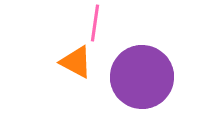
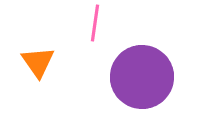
orange triangle: moved 38 px left; rotated 27 degrees clockwise
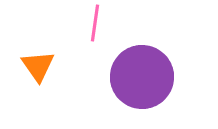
orange triangle: moved 4 px down
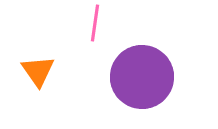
orange triangle: moved 5 px down
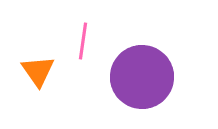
pink line: moved 12 px left, 18 px down
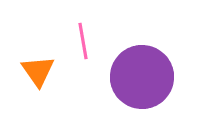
pink line: rotated 18 degrees counterclockwise
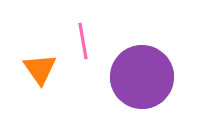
orange triangle: moved 2 px right, 2 px up
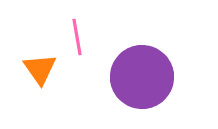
pink line: moved 6 px left, 4 px up
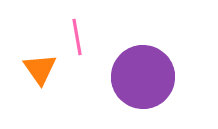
purple circle: moved 1 px right
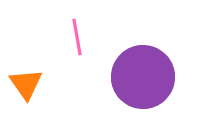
orange triangle: moved 14 px left, 15 px down
